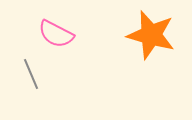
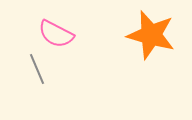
gray line: moved 6 px right, 5 px up
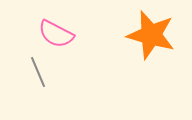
gray line: moved 1 px right, 3 px down
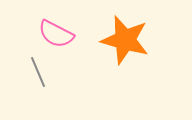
orange star: moved 26 px left, 5 px down
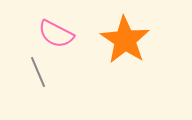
orange star: rotated 18 degrees clockwise
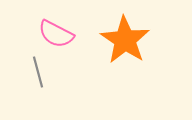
gray line: rotated 8 degrees clockwise
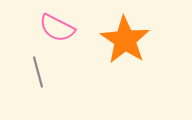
pink semicircle: moved 1 px right, 6 px up
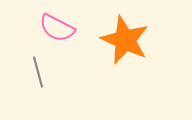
orange star: rotated 9 degrees counterclockwise
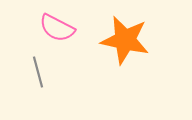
orange star: rotated 12 degrees counterclockwise
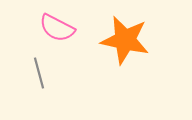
gray line: moved 1 px right, 1 px down
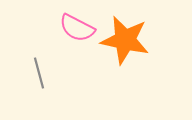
pink semicircle: moved 20 px right
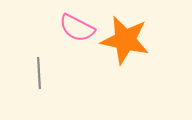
gray line: rotated 12 degrees clockwise
